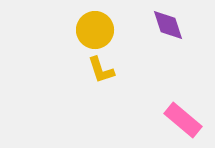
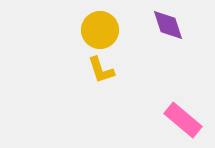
yellow circle: moved 5 px right
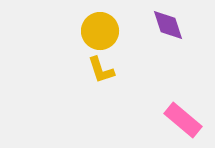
yellow circle: moved 1 px down
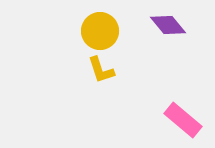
purple diamond: rotated 21 degrees counterclockwise
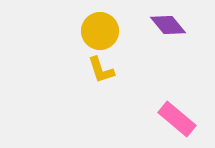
pink rectangle: moved 6 px left, 1 px up
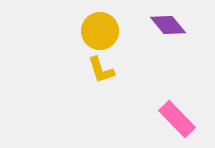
pink rectangle: rotated 6 degrees clockwise
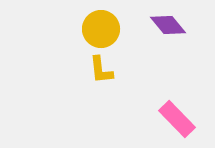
yellow circle: moved 1 px right, 2 px up
yellow L-shape: rotated 12 degrees clockwise
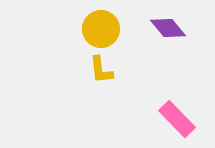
purple diamond: moved 3 px down
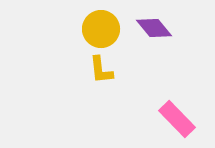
purple diamond: moved 14 px left
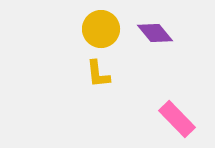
purple diamond: moved 1 px right, 5 px down
yellow L-shape: moved 3 px left, 4 px down
